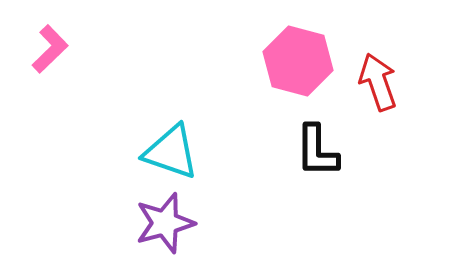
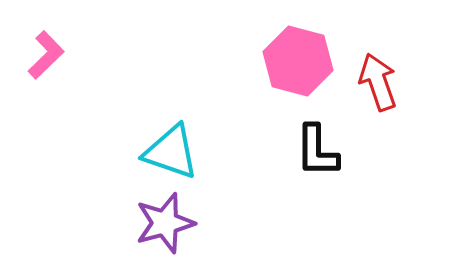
pink L-shape: moved 4 px left, 6 px down
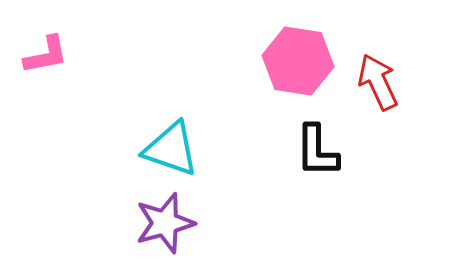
pink L-shape: rotated 33 degrees clockwise
pink hexagon: rotated 6 degrees counterclockwise
red arrow: rotated 6 degrees counterclockwise
cyan triangle: moved 3 px up
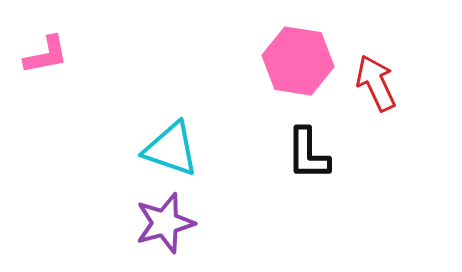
red arrow: moved 2 px left, 1 px down
black L-shape: moved 9 px left, 3 px down
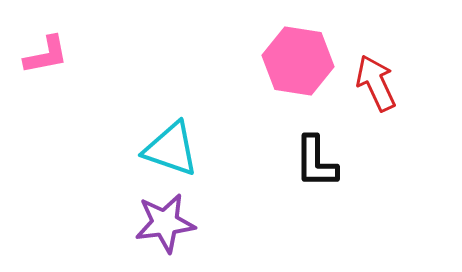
black L-shape: moved 8 px right, 8 px down
purple star: rotated 8 degrees clockwise
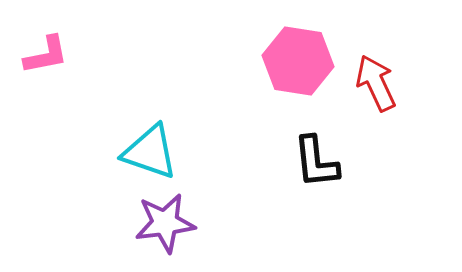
cyan triangle: moved 21 px left, 3 px down
black L-shape: rotated 6 degrees counterclockwise
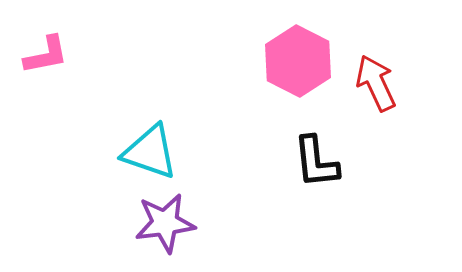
pink hexagon: rotated 18 degrees clockwise
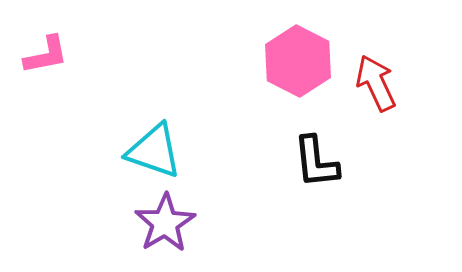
cyan triangle: moved 4 px right, 1 px up
purple star: rotated 24 degrees counterclockwise
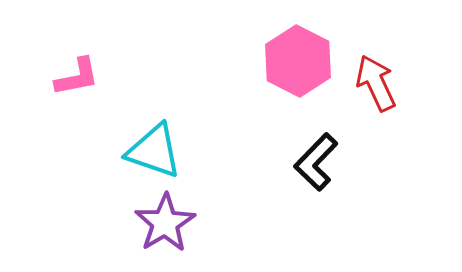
pink L-shape: moved 31 px right, 22 px down
black L-shape: rotated 50 degrees clockwise
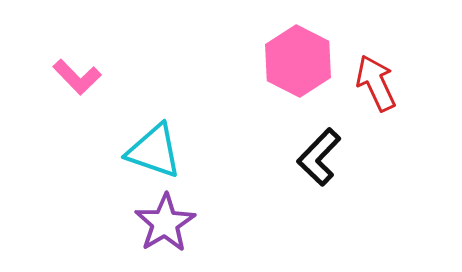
pink L-shape: rotated 57 degrees clockwise
black L-shape: moved 3 px right, 5 px up
